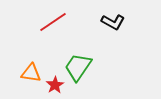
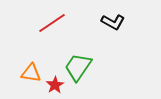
red line: moved 1 px left, 1 px down
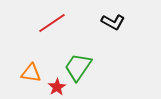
red star: moved 2 px right, 2 px down
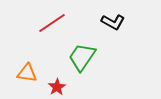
green trapezoid: moved 4 px right, 10 px up
orange triangle: moved 4 px left
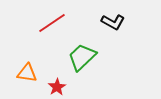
green trapezoid: rotated 12 degrees clockwise
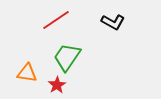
red line: moved 4 px right, 3 px up
green trapezoid: moved 15 px left; rotated 12 degrees counterclockwise
red star: moved 2 px up
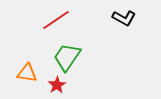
black L-shape: moved 11 px right, 4 px up
